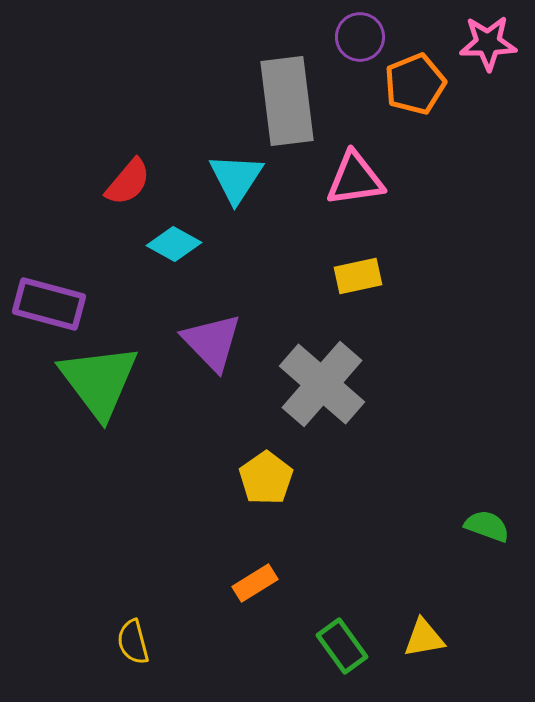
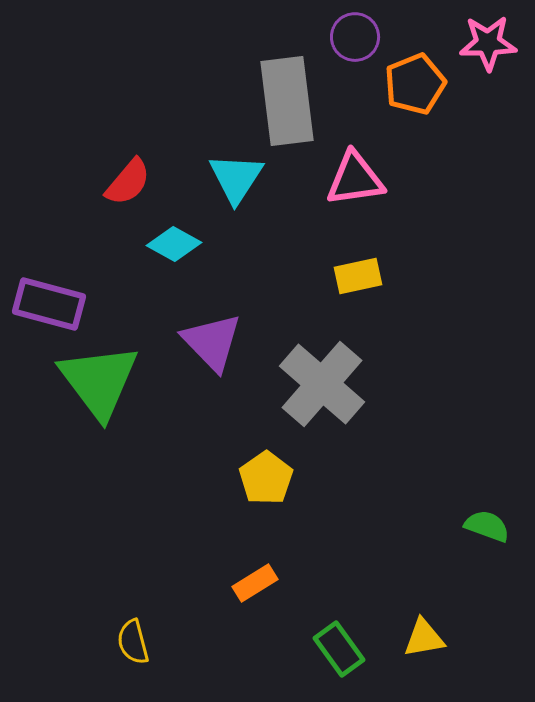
purple circle: moved 5 px left
green rectangle: moved 3 px left, 3 px down
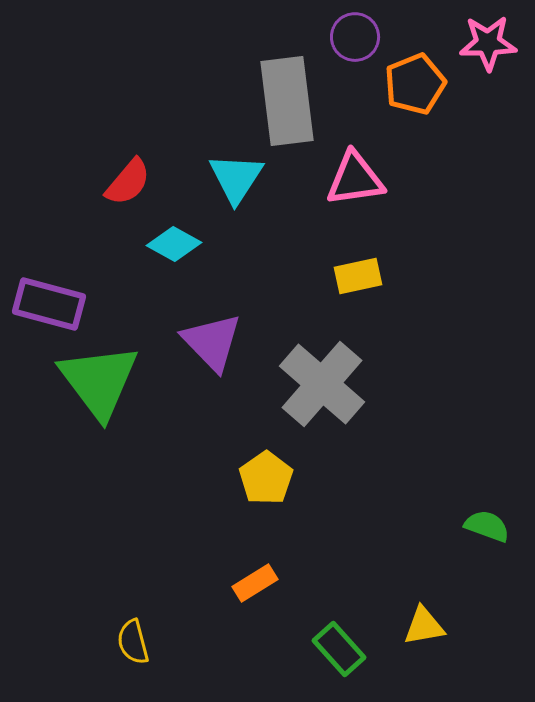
yellow triangle: moved 12 px up
green rectangle: rotated 6 degrees counterclockwise
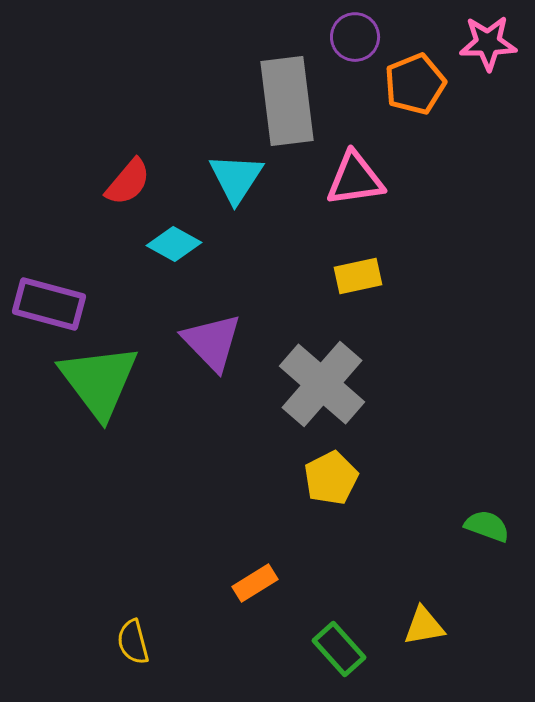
yellow pentagon: moved 65 px right; rotated 8 degrees clockwise
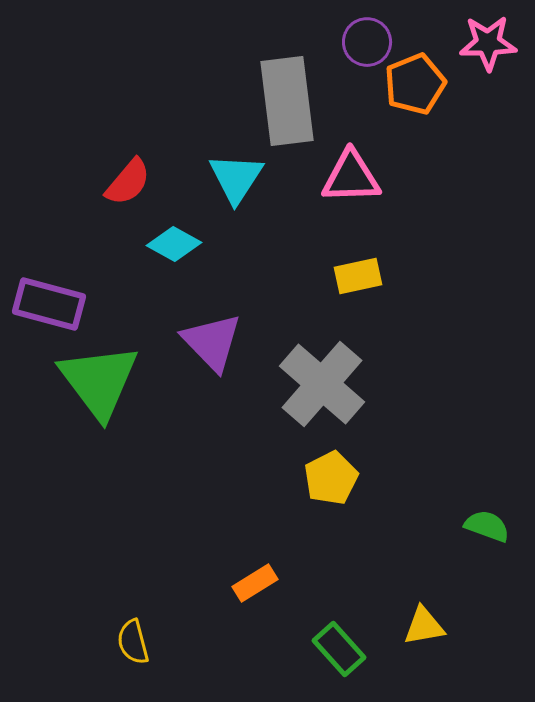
purple circle: moved 12 px right, 5 px down
pink triangle: moved 4 px left, 2 px up; rotated 6 degrees clockwise
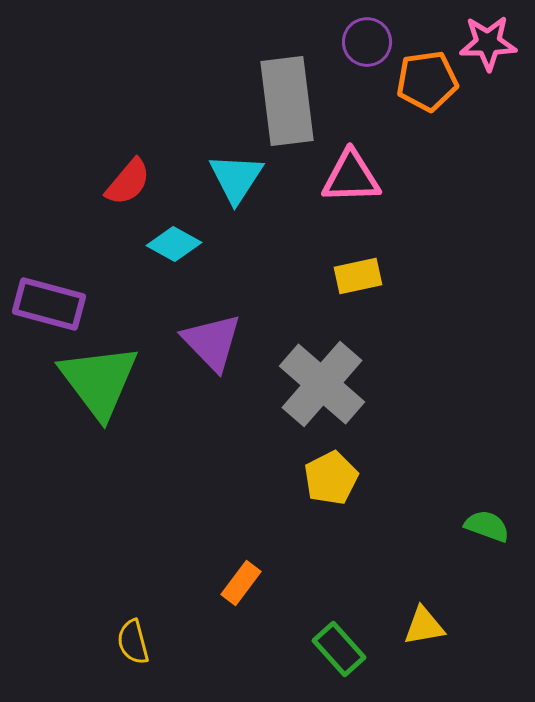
orange pentagon: moved 12 px right, 3 px up; rotated 14 degrees clockwise
orange rectangle: moved 14 px left; rotated 21 degrees counterclockwise
